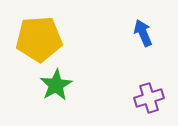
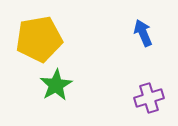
yellow pentagon: rotated 6 degrees counterclockwise
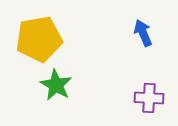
green star: rotated 12 degrees counterclockwise
purple cross: rotated 20 degrees clockwise
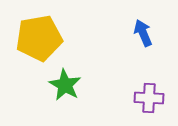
yellow pentagon: moved 1 px up
green star: moved 9 px right
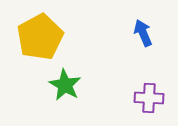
yellow pentagon: moved 1 px right, 1 px up; rotated 18 degrees counterclockwise
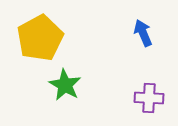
yellow pentagon: moved 1 px down
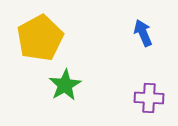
green star: rotated 12 degrees clockwise
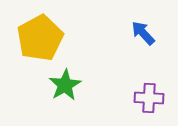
blue arrow: rotated 20 degrees counterclockwise
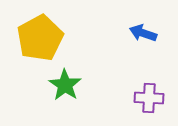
blue arrow: rotated 28 degrees counterclockwise
green star: rotated 8 degrees counterclockwise
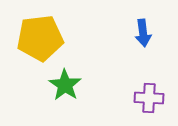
blue arrow: rotated 116 degrees counterclockwise
yellow pentagon: rotated 21 degrees clockwise
